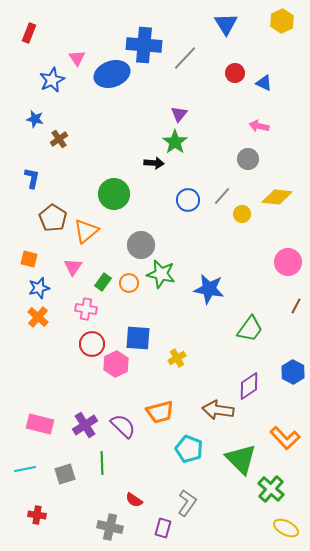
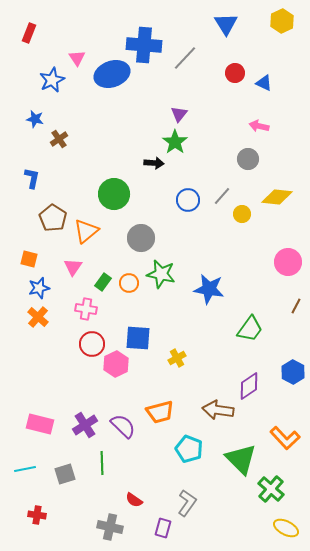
gray circle at (141, 245): moved 7 px up
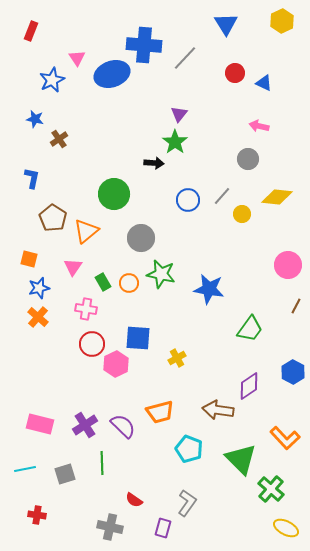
red rectangle at (29, 33): moved 2 px right, 2 px up
pink circle at (288, 262): moved 3 px down
green rectangle at (103, 282): rotated 66 degrees counterclockwise
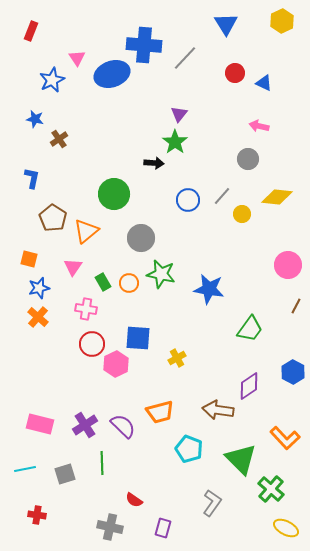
gray L-shape at (187, 503): moved 25 px right
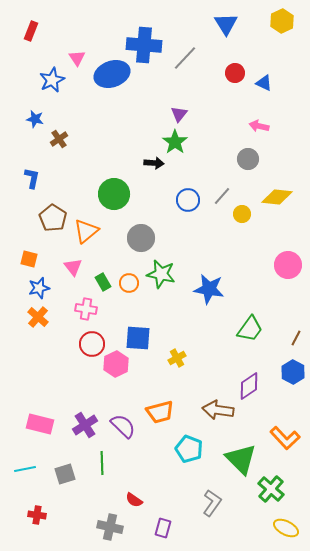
pink triangle at (73, 267): rotated 12 degrees counterclockwise
brown line at (296, 306): moved 32 px down
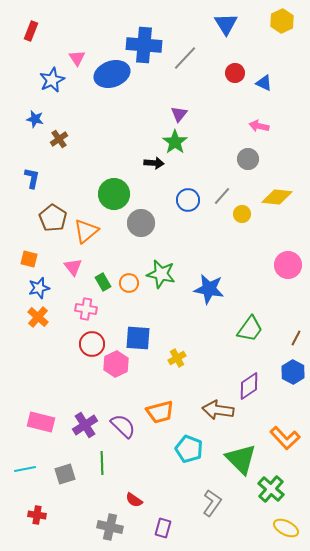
gray circle at (141, 238): moved 15 px up
pink rectangle at (40, 424): moved 1 px right, 2 px up
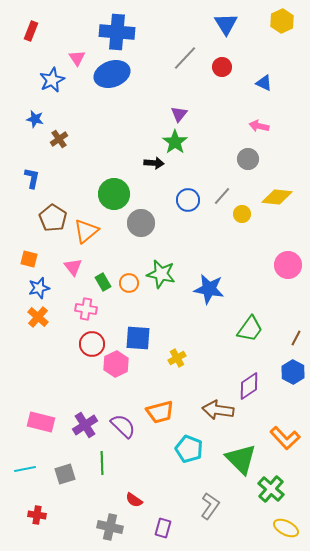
blue cross at (144, 45): moved 27 px left, 13 px up
red circle at (235, 73): moved 13 px left, 6 px up
gray L-shape at (212, 503): moved 2 px left, 3 px down
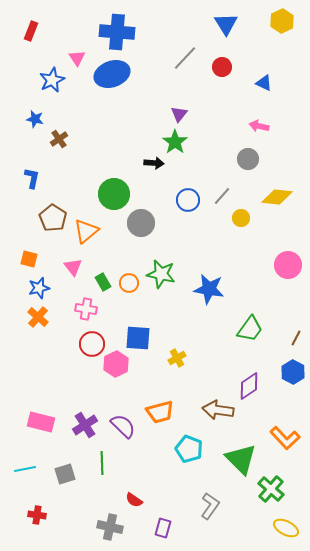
yellow circle at (242, 214): moved 1 px left, 4 px down
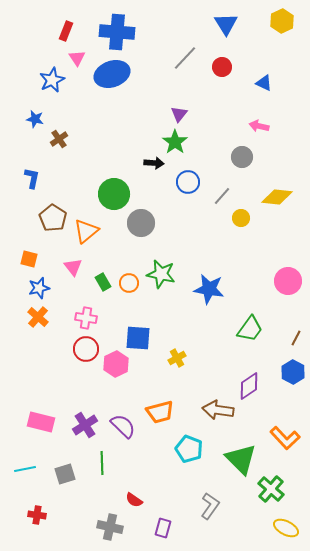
red rectangle at (31, 31): moved 35 px right
gray circle at (248, 159): moved 6 px left, 2 px up
blue circle at (188, 200): moved 18 px up
pink circle at (288, 265): moved 16 px down
pink cross at (86, 309): moved 9 px down
red circle at (92, 344): moved 6 px left, 5 px down
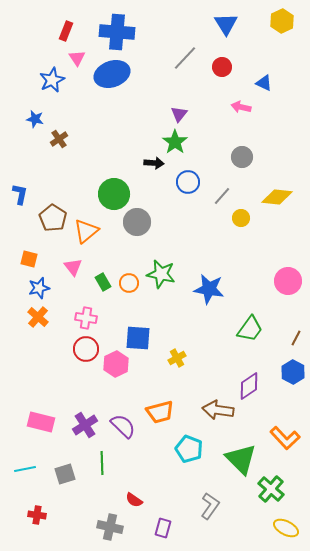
pink arrow at (259, 126): moved 18 px left, 19 px up
blue L-shape at (32, 178): moved 12 px left, 16 px down
gray circle at (141, 223): moved 4 px left, 1 px up
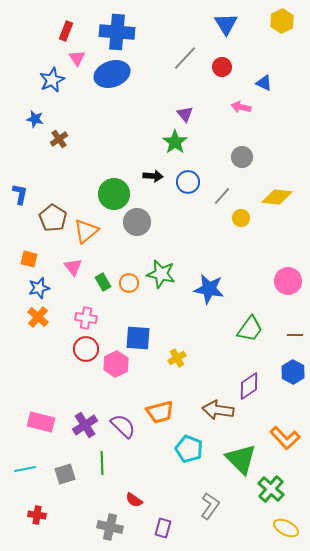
purple triangle at (179, 114): moved 6 px right; rotated 18 degrees counterclockwise
black arrow at (154, 163): moved 1 px left, 13 px down
brown line at (296, 338): moved 1 px left, 3 px up; rotated 63 degrees clockwise
